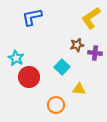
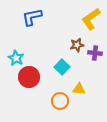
yellow L-shape: moved 1 px down
orange circle: moved 4 px right, 4 px up
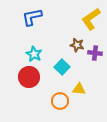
brown star: rotated 24 degrees clockwise
cyan star: moved 18 px right, 4 px up
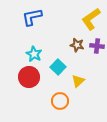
purple cross: moved 2 px right, 7 px up
cyan square: moved 4 px left
yellow triangle: moved 1 px left, 8 px up; rotated 48 degrees counterclockwise
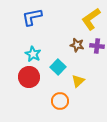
cyan star: moved 1 px left
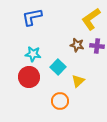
cyan star: rotated 21 degrees counterclockwise
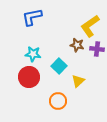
yellow L-shape: moved 1 px left, 7 px down
purple cross: moved 3 px down
cyan square: moved 1 px right, 1 px up
orange circle: moved 2 px left
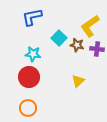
cyan square: moved 28 px up
orange circle: moved 30 px left, 7 px down
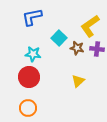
brown star: moved 3 px down
